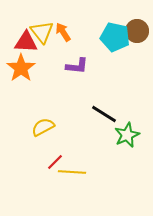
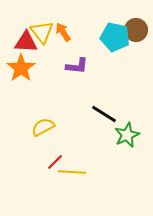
brown circle: moved 1 px left, 1 px up
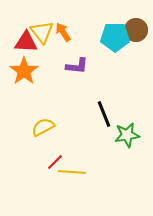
cyan pentagon: rotated 12 degrees counterclockwise
orange star: moved 3 px right, 3 px down
black line: rotated 36 degrees clockwise
green star: rotated 15 degrees clockwise
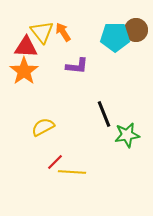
red triangle: moved 5 px down
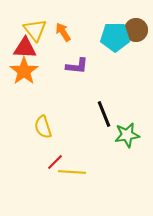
yellow triangle: moved 7 px left, 2 px up
red triangle: moved 1 px left, 1 px down
yellow semicircle: rotated 80 degrees counterclockwise
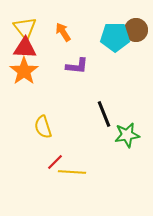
yellow triangle: moved 10 px left, 2 px up
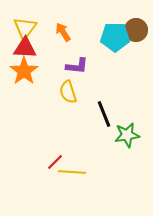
yellow triangle: rotated 15 degrees clockwise
yellow semicircle: moved 25 px right, 35 px up
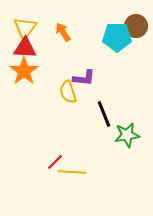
brown circle: moved 4 px up
cyan pentagon: moved 2 px right
purple L-shape: moved 7 px right, 12 px down
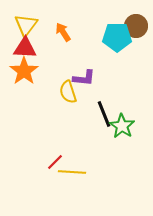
yellow triangle: moved 1 px right, 3 px up
green star: moved 5 px left, 9 px up; rotated 30 degrees counterclockwise
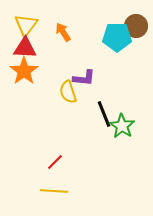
yellow line: moved 18 px left, 19 px down
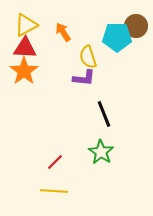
yellow triangle: rotated 25 degrees clockwise
yellow semicircle: moved 20 px right, 35 px up
green star: moved 21 px left, 26 px down
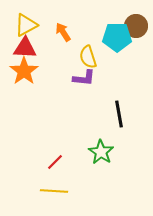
black line: moved 15 px right; rotated 12 degrees clockwise
